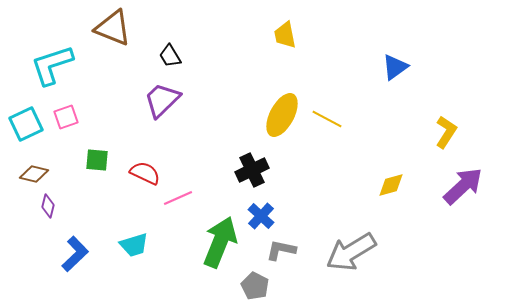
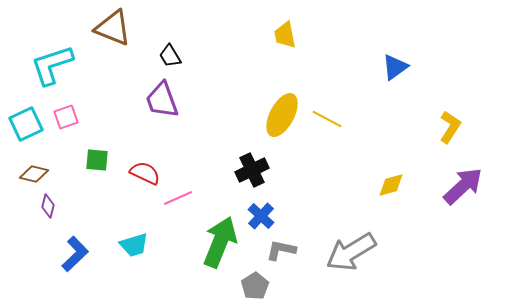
purple trapezoid: rotated 66 degrees counterclockwise
yellow L-shape: moved 4 px right, 5 px up
gray pentagon: rotated 12 degrees clockwise
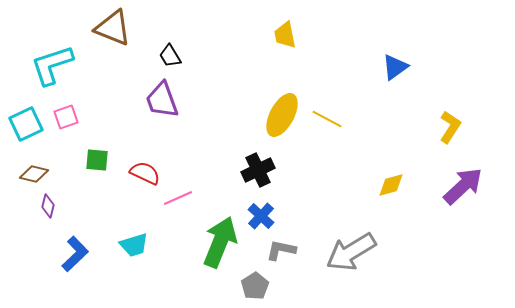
black cross: moved 6 px right
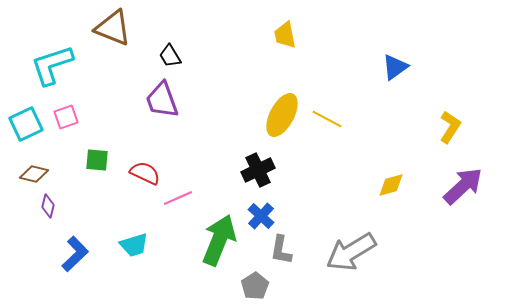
green arrow: moved 1 px left, 2 px up
gray L-shape: rotated 92 degrees counterclockwise
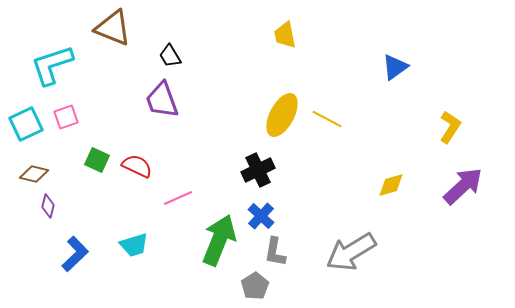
green square: rotated 20 degrees clockwise
red semicircle: moved 8 px left, 7 px up
gray L-shape: moved 6 px left, 2 px down
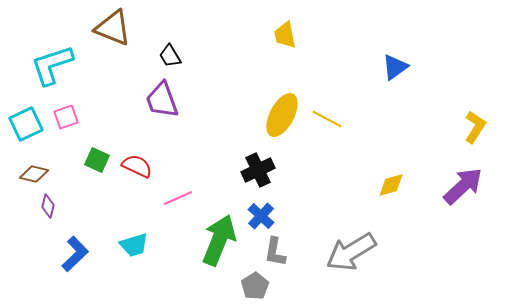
yellow L-shape: moved 25 px right
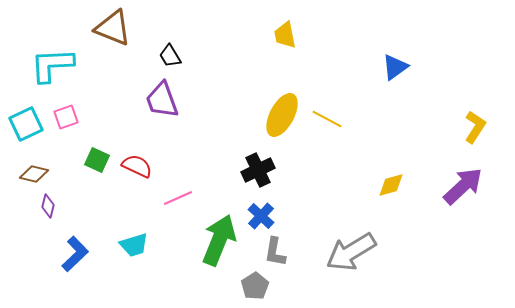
cyan L-shape: rotated 15 degrees clockwise
